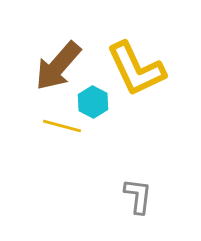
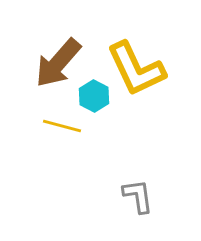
brown arrow: moved 3 px up
cyan hexagon: moved 1 px right, 6 px up
gray L-shape: rotated 15 degrees counterclockwise
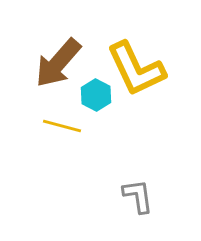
cyan hexagon: moved 2 px right, 1 px up
